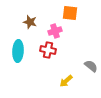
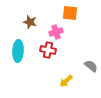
pink cross: moved 1 px right, 1 px down
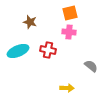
orange square: rotated 21 degrees counterclockwise
pink cross: moved 13 px right; rotated 24 degrees clockwise
cyan ellipse: rotated 65 degrees clockwise
yellow arrow: moved 1 px right, 7 px down; rotated 136 degrees counterclockwise
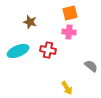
yellow arrow: rotated 56 degrees clockwise
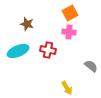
orange square: rotated 14 degrees counterclockwise
brown star: moved 3 px left, 2 px down
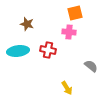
orange square: moved 5 px right; rotated 14 degrees clockwise
cyan ellipse: rotated 15 degrees clockwise
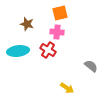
orange square: moved 15 px left
pink cross: moved 12 px left
red cross: rotated 21 degrees clockwise
yellow arrow: rotated 24 degrees counterclockwise
